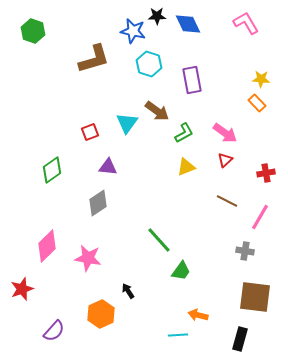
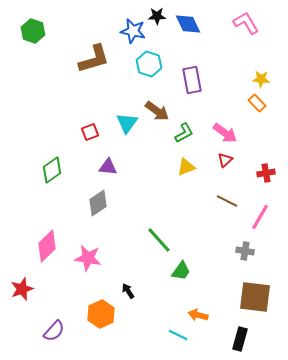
cyan line: rotated 30 degrees clockwise
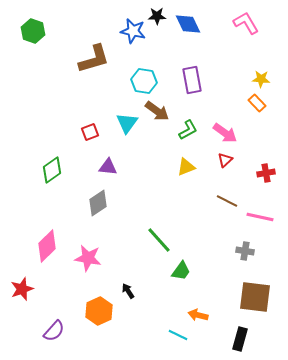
cyan hexagon: moved 5 px left, 17 px down; rotated 10 degrees counterclockwise
green L-shape: moved 4 px right, 3 px up
pink line: rotated 72 degrees clockwise
orange hexagon: moved 2 px left, 3 px up
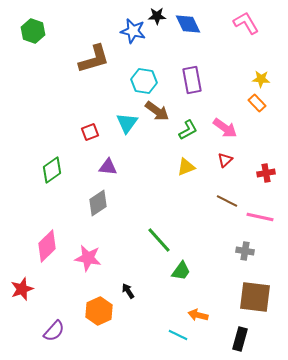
pink arrow: moved 5 px up
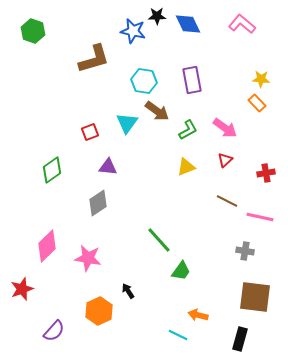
pink L-shape: moved 4 px left, 1 px down; rotated 20 degrees counterclockwise
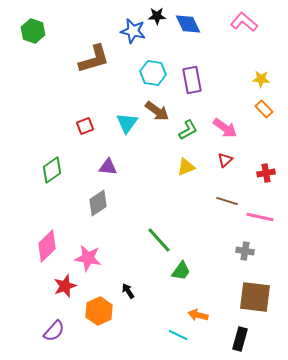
pink L-shape: moved 2 px right, 2 px up
cyan hexagon: moved 9 px right, 8 px up
orange rectangle: moved 7 px right, 6 px down
red square: moved 5 px left, 6 px up
brown line: rotated 10 degrees counterclockwise
red star: moved 43 px right, 3 px up
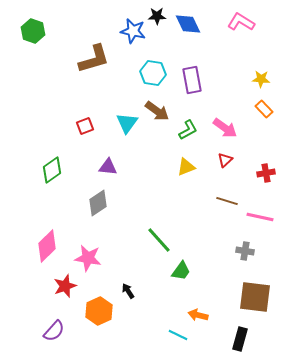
pink L-shape: moved 3 px left; rotated 8 degrees counterclockwise
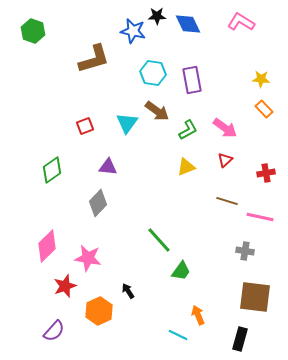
gray diamond: rotated 12 degrees counterclockwise
orange arrow: rotated 54 degrees clockwise
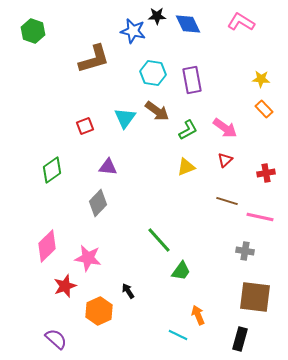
cyan triangle: moved 2 px left, 5 px up
purple semicircle: moved 2 px right, 8 px down; rotated 90 degrees counterclockwise
